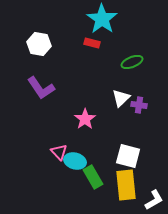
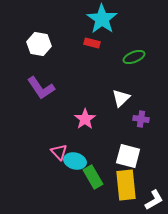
green ellipse: moved 2 px right, 5 px up
purple cross: moved 2 px right, 14 px down
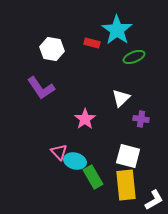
cyan star: moved 15 px right, 11 px down
white hexagon: moved 13 px right, 5 px down
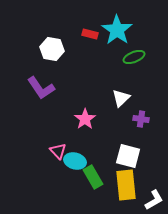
red rectangle: moved 2 px left, 9 px up
pink triangle: moved 1 px left, 1 px up
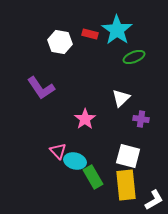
white hexagon: moved 8 px right, 7 px up
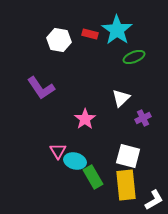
white hexagon: moved 1 px left, 2 px up
purple cross: moved 2 px right, 1 px up; rotated 35 degrees counterclockwise
pink triangle: rotated 12 degrees clockwise
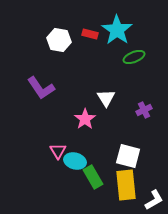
white triangle: moved 15 px left; rotated 18 degrees counterclockwise
purple cross: moved 1 px right, 8 px up
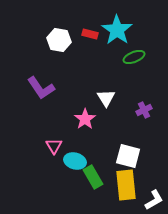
pink triangle: moved 4 px left, 5 px up
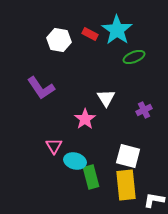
red rectangle: rotated 14 degrees clockwise
green rectangle: moved 2 px left; rotated 15 degrees clockwise
white L-shape: rotated 140 degrees counterclockwise
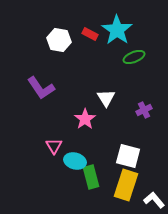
yellow rectangle: rotated 24 degrees clockwise
white L-shape: rotated 40 degrees clockwise
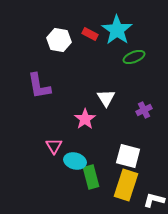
purple L-shape: moved 2 px left, 2 px up; rotated 24 degrees clockwise
white L-shape: rotated 35 degrees counterclockwise
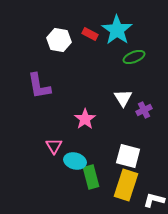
white triangle: moved 17 px right
